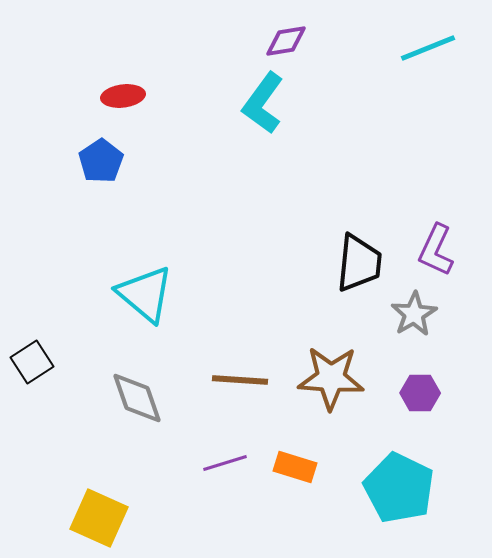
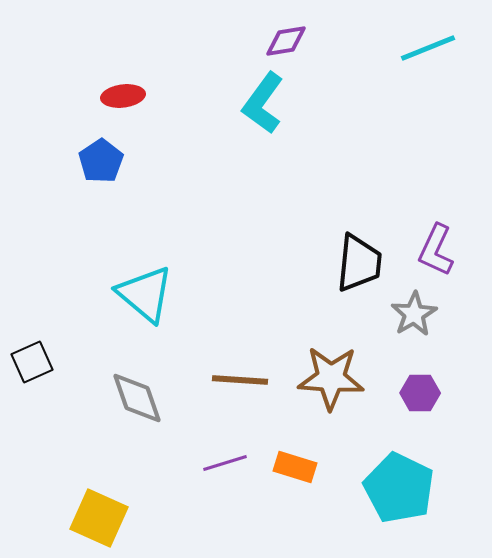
black square: rotated 9 degrees clockwise
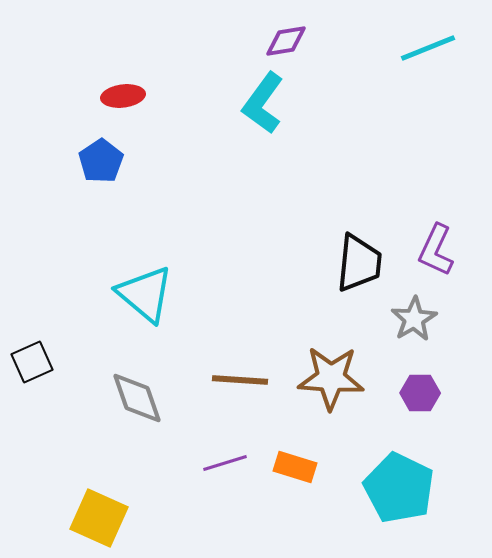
gray star: moved 5 px down
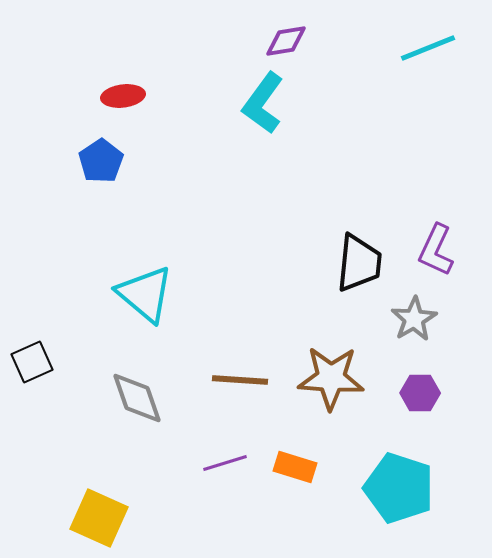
cyan pentagon: rotated 8 degrees counterclockwise
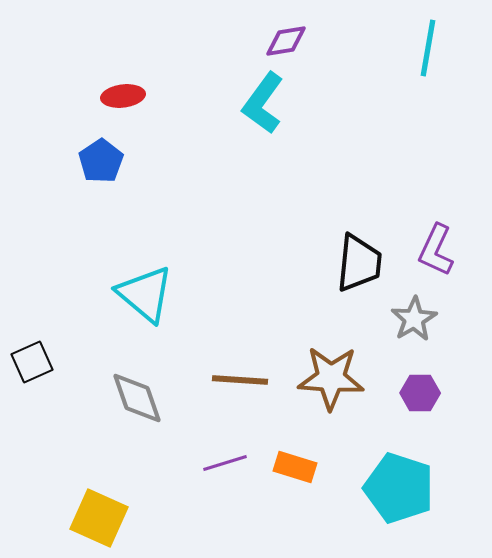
cyan line: rotated 58 degrees counterclockwise
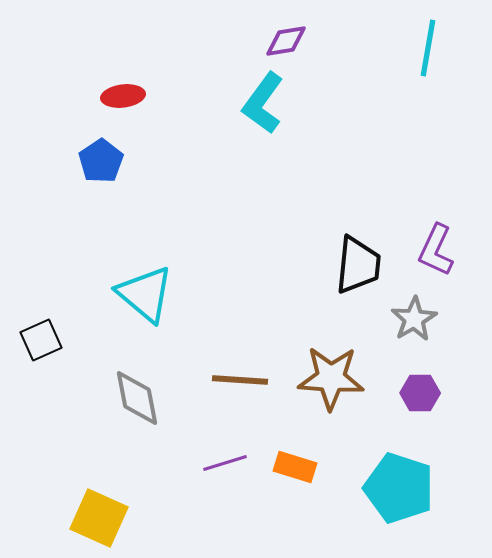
black trapezoid: moved 1 px left, 2 px down
black square: moved 9 px right, 22 px up
gray diamond: rotated 8 degrees clockwise
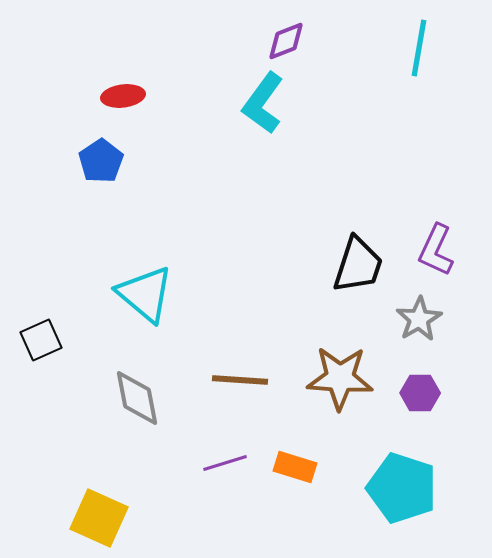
purple diamond: rotated 12 degrees counterclockwise
cyan line: moved 9 px left
black trapezoid: rotated 12 degrees clockwise
gray star: moved 5 px right
brown star: moved 9 px right
cyan pentagon: moved 3 px right
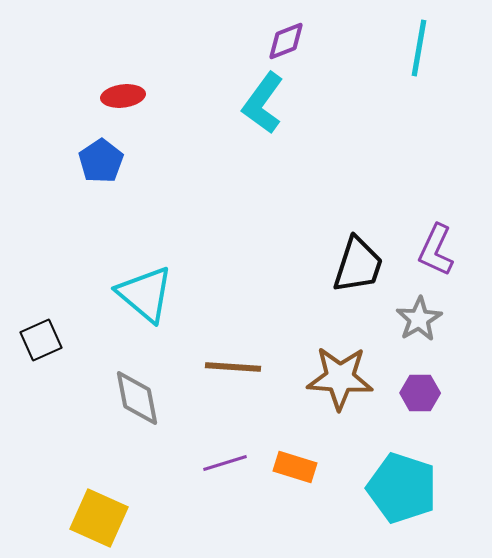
brown line: moved 7 px left, 13 px up
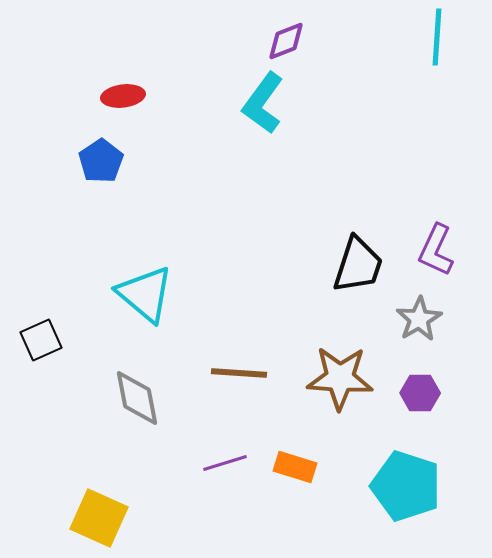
cyan line: moved 18 px right, 11 px up; rotated 6 degrees counterclockwise
brown line: moved 6 px right, 6 px down
cyan pentagon: moved 4 px right, 2 px up
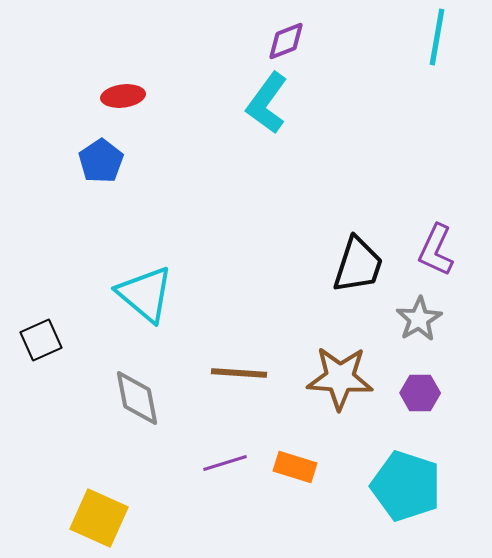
cyan line: rotated 6 degrees clockwise
cyan L-shape: moved 4 px right
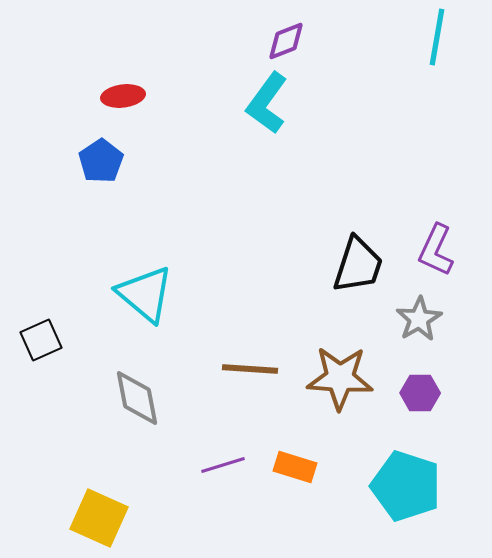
brown line: moved 11 px right, 4 px up
purple line: moved 2 px left, 2 px down
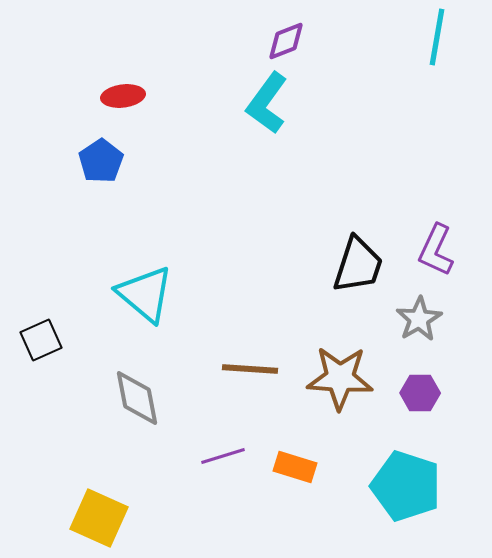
purple line: moved 9 px up
